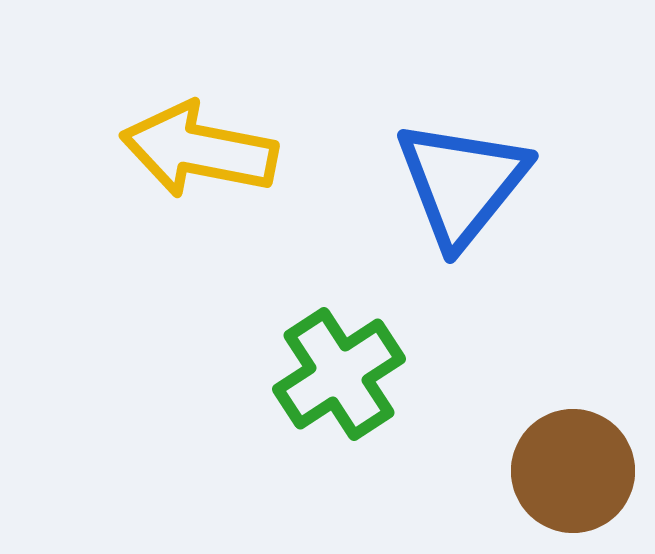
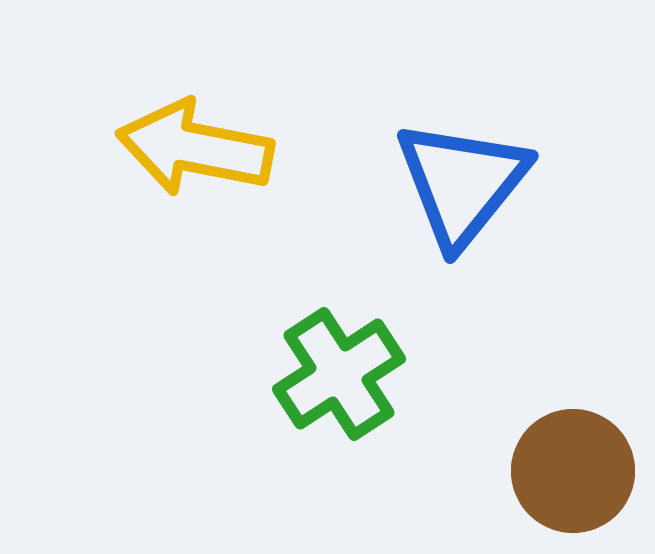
yellow arrow: moved 4 px left, 2 px up
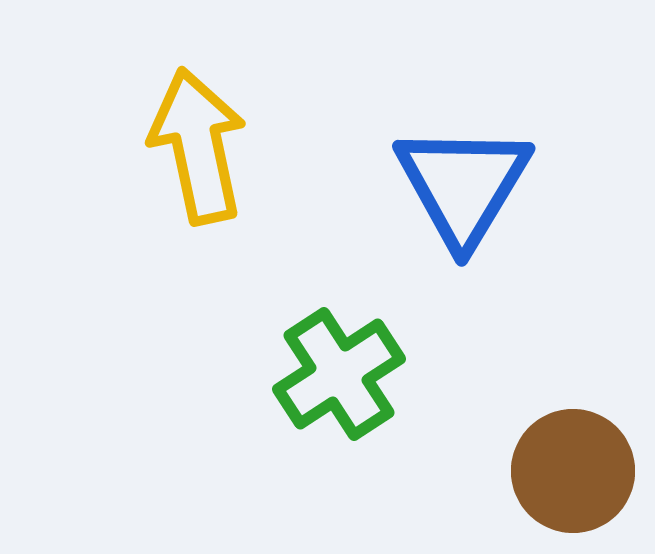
yellow arrow: moved 3 px right, 2 px up; rotated 67 degrees clockwise
blue triangle: moved 1 px right, 2 px down; rotated 8 degrees counterclockwise
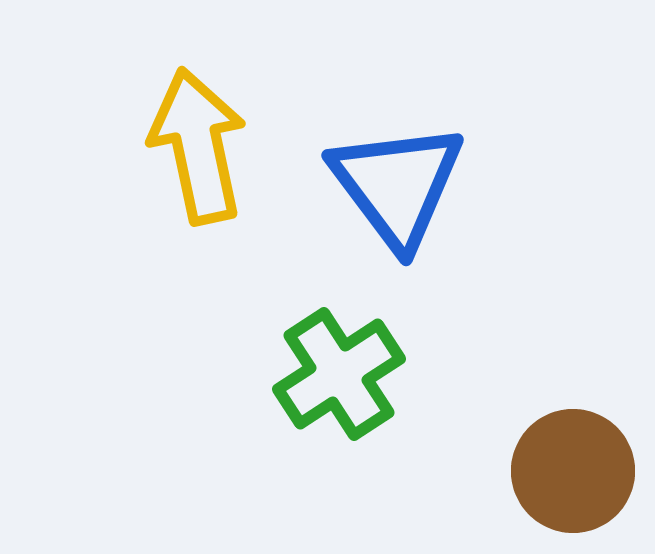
blue triangle: moved 66 px left; rotated 8 degrees counterclockwise
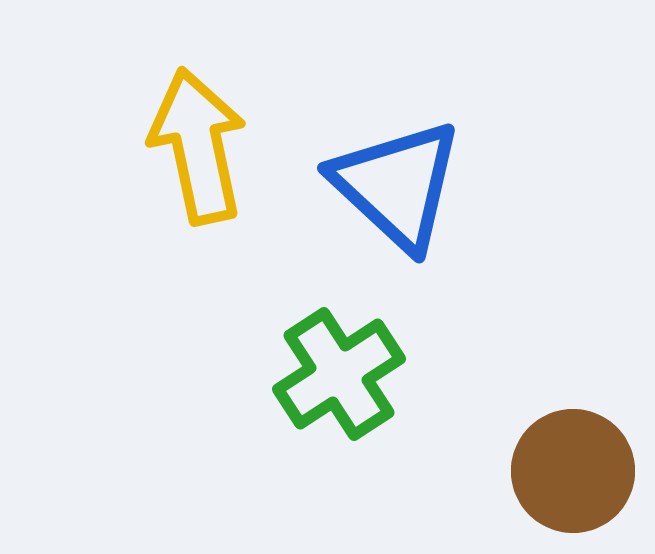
blue triangle: rotated 10 degrees counterclockwise
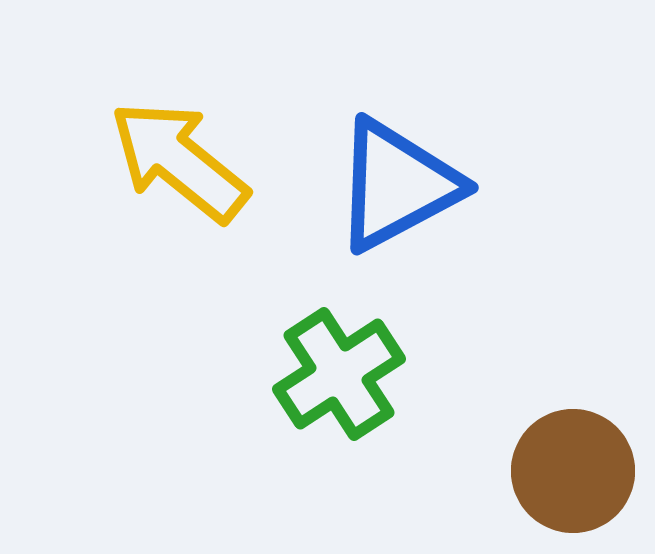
yellow arrow: moved 19 px left, 15 px down; rotated 39 degrees counterclockwise
blue triangle: rotated 49 degrees clockwise
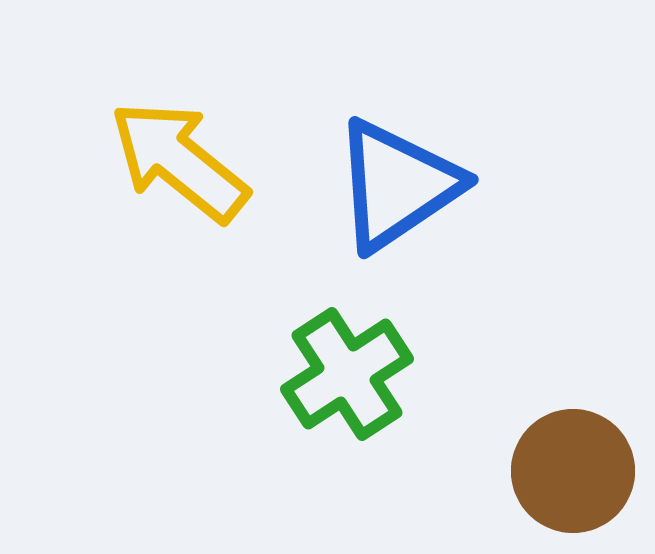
blue triangle: rotated 6 degrees counterclockwise
green cross: moved 8 px right
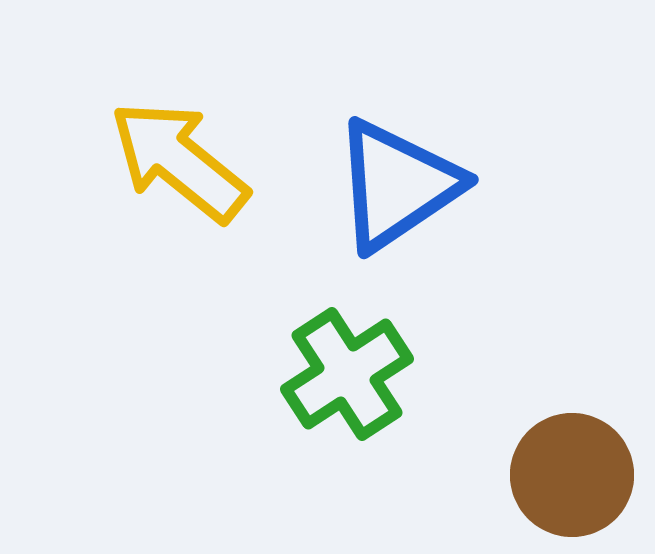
brown circle: moved 1 px left, 4 px down
